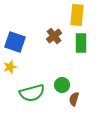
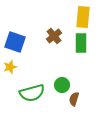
yellow rectangle: moved 6 px right, 2 px down
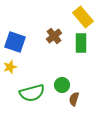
yellow rectangle: rotated 45 degrees counterclockwise
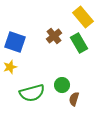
green rectangle: moved 2 px left; rotated 30 degrees counterclockwise
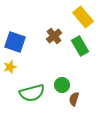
green rectangle: moved 1 px right, 3 px down
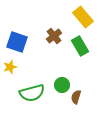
blue square: moved 2 px right
brown semicircle: moved 2 px right, 2 px up
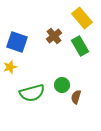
yellow rectangle: moved 1 px left, 1 px down
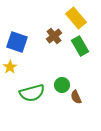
yellow rectangle: moved 6 px left
yellow star: rotated 16 degrees counterclockwise
brown semicircle: rotated 40 degrees counterclockwise
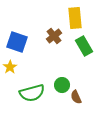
yellow rectangle: moved 1 px left; rotated 35 degrees clockwise
green rectangle: moved 4 px right
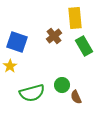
yellow star: moved 1 px up
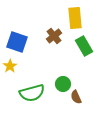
green circle: moved 1 px right, 1 px up
